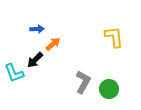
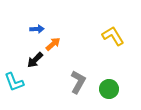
yellow L-shape: moved 1 px left, 1 px up; rotated 25 degrees counterclockwise
cyan L-shape: moved 9 px down
gray L-shape: moved 5 px left
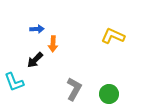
yellow L-shape: rotated 35 degrees counterclockwise
orange arrow: rotated 133 degrees clockwise
gray L-shape: moved 4 px left, 7 px down
green circle: moved 5 px down
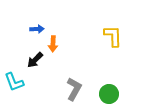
yellow L-shape: rotated 65 degrees clockwise
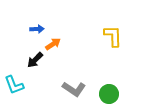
orange arrow: rotated 126 degrees counterclockwise
cyan L-shape: moved 3 px down
gray L-shape: rotated 95 degrees clockwise
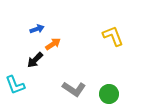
blue arrow: rotated 16 degrees counterclockwise
yellow L-shape: rotated 20 degrees counterclockwise
cyan L-shape: moved 1 px right
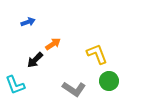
blue arrow: moved 9 px left, 7 px up
yellow L-shape: moved 16 px left, 18 px down
green circle: moved 13 px up
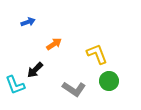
orange arrow: moved 1 px right
black arrow: moved 10 px down
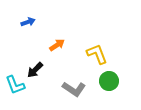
orange arrow: moved 3 px right, 1 px down
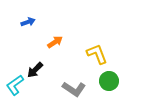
orange arrow: moved 2 px left, 3 px up
cyan L-shape: rotated 75 degrees clockwise
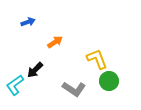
yellow L-shape: moved 5 px down
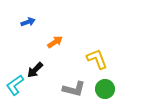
green circle: moved 4 px left, 8 px down
gray L-shape: rotated 20 degrees counterclockwise
